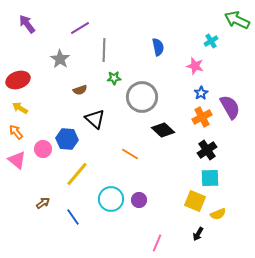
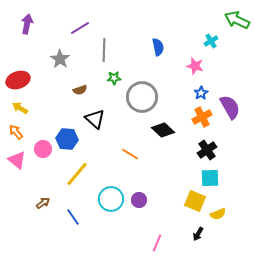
purple arrow: rotated 48 degrees clockwise
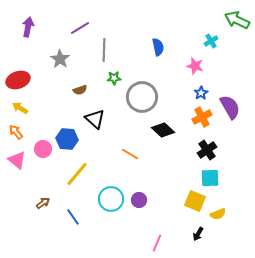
purple arrow: moved 1 px right, 3 px down
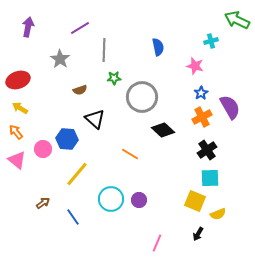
cyan cross: rotated 16 degrees clockwise
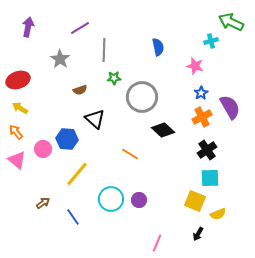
green arrow: moved 6 px left, 2 px down
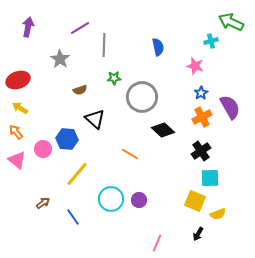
gray line: moved 5 px up
black cross: moved 6 px left, 1 px down
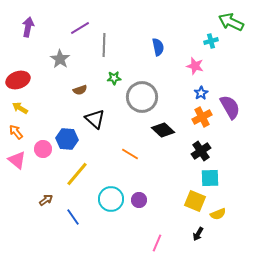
brown arrow: moved 3 px right, 3 px up
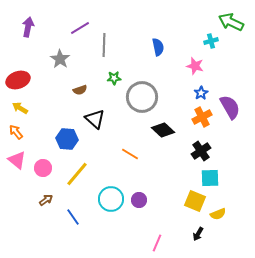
pink circle: moved 19 px down
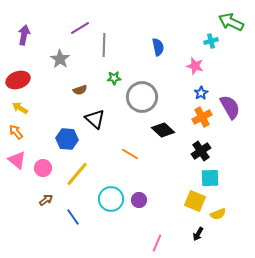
purple arrow: moved 4 px left, 8 px down
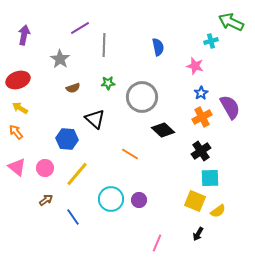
green star: moved 6 px left, 5 px down
brown semicircle: moved 7 px left, 2 px up
pink triangle: moved 7 px down
pink circle: moved 2 px right
yellow semicircle: moved 3 px up; rotated 14 degrees counterclockwise
